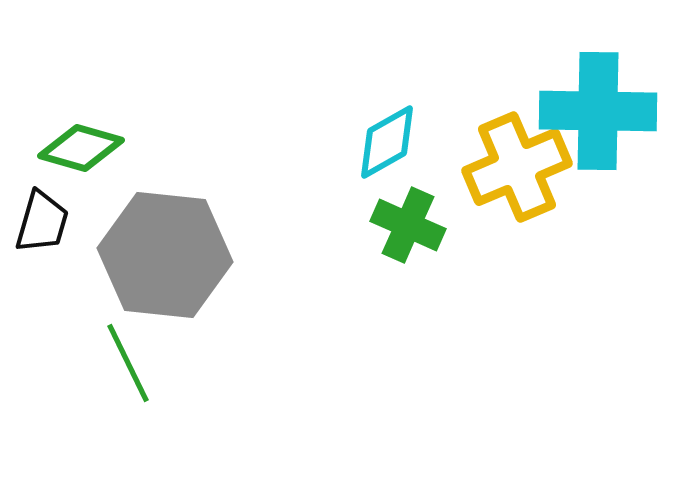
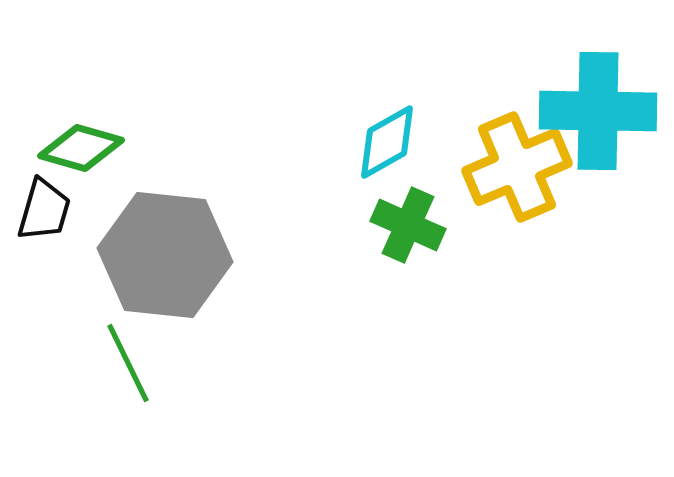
black trapezoid: moved 2 px right, 12 px up
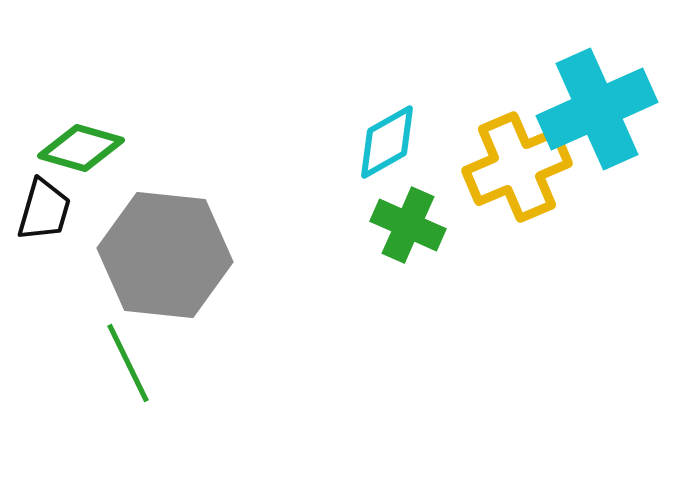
cyan cross: moved 1 px left, 2 px up; rotated 25 degrees counterclockwise
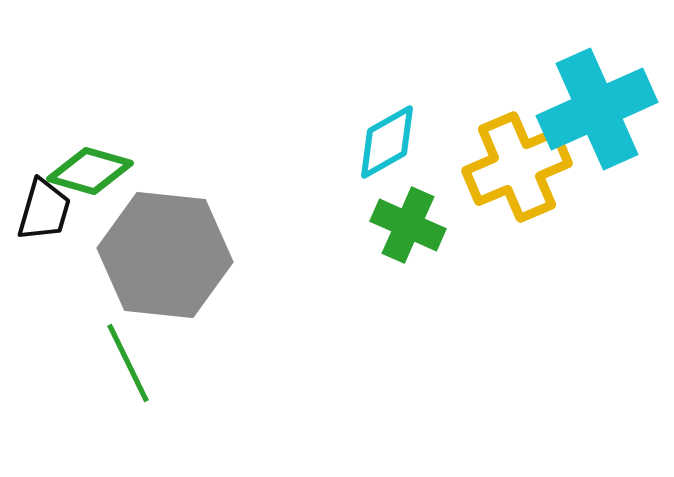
green diamond: moved 9 px right, 23 px down
